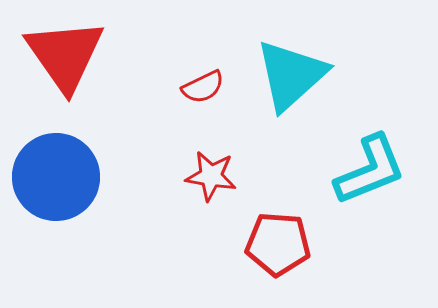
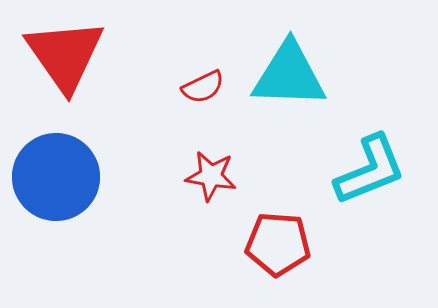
cyan triangle: moved 2 px left; rotated 44 degrees clockwise
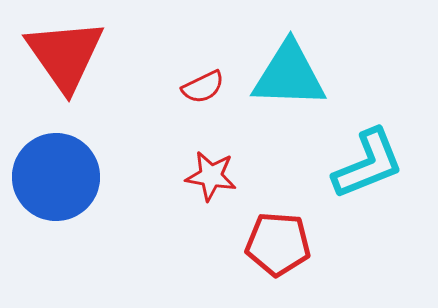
cyan L-shape: moved 2 px left, 6 px up
